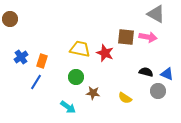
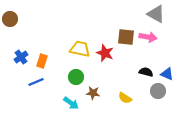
blue line: rotated 35 degrees clockwise
cyan arrow: moved 3 px right, 4 px up
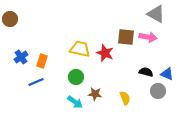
brown star: moved 2 px right, 1 px down
yellow semicircle: rotated 144 degrees counterclockwise
cyan arrow: moved 4 px right, 1 px up
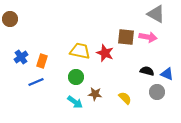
yellow trapezoid: moved 2 px down
black semicircle: moved 1 px right, 1 px up
gray circle: moved 1 px left, 1 px down
yellow semicircle: rotated 24 degrees counterclockwise
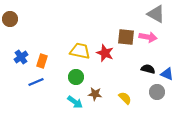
black semicircle: moved 1 px right, 2 px up
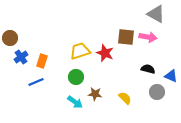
brown circle: moved 19 px down
yellow trapezoid: rotated 30 degrees counterclockwise
blue triangle: moved 4 px right, 2 px down
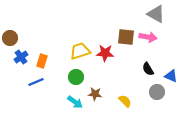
red star: rotated 18 degrees counterclockwise
black semicircle: rotated 136 degrees counterclockwise
yellow semicircle: moved 3 px down
